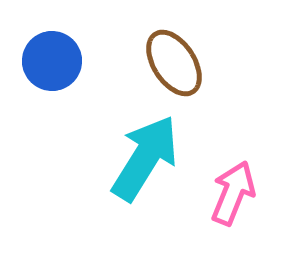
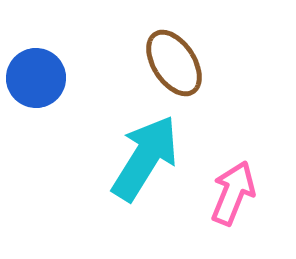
blue circle: moved 16 px left, 17 px down
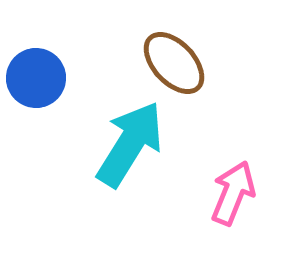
brown ellipse: rotated 10 degrees counterclockwise
cyan arrow: moved 15 px left, 14 px up
